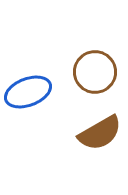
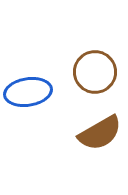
blue ellipse: rotated 12 degrees clockwise
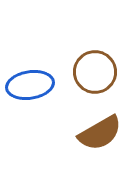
blue ellipse: moved 2 px right, 7 px up
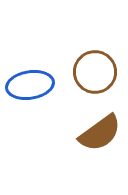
brown semicircle: rotated 6 degrees counterclockwise
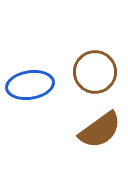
brown semicircle: moved 3 px up
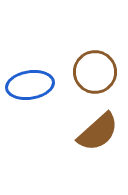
brown semicircle: moved 2 px left, 2 px down; rotated 6 degrees counterclockwise
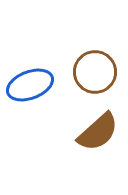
blue ellipse: rotated 12 degrees counterclockwise
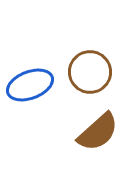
brown circle: moved 5 px left
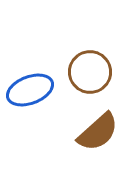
blue ellipse: moved 5 px down
